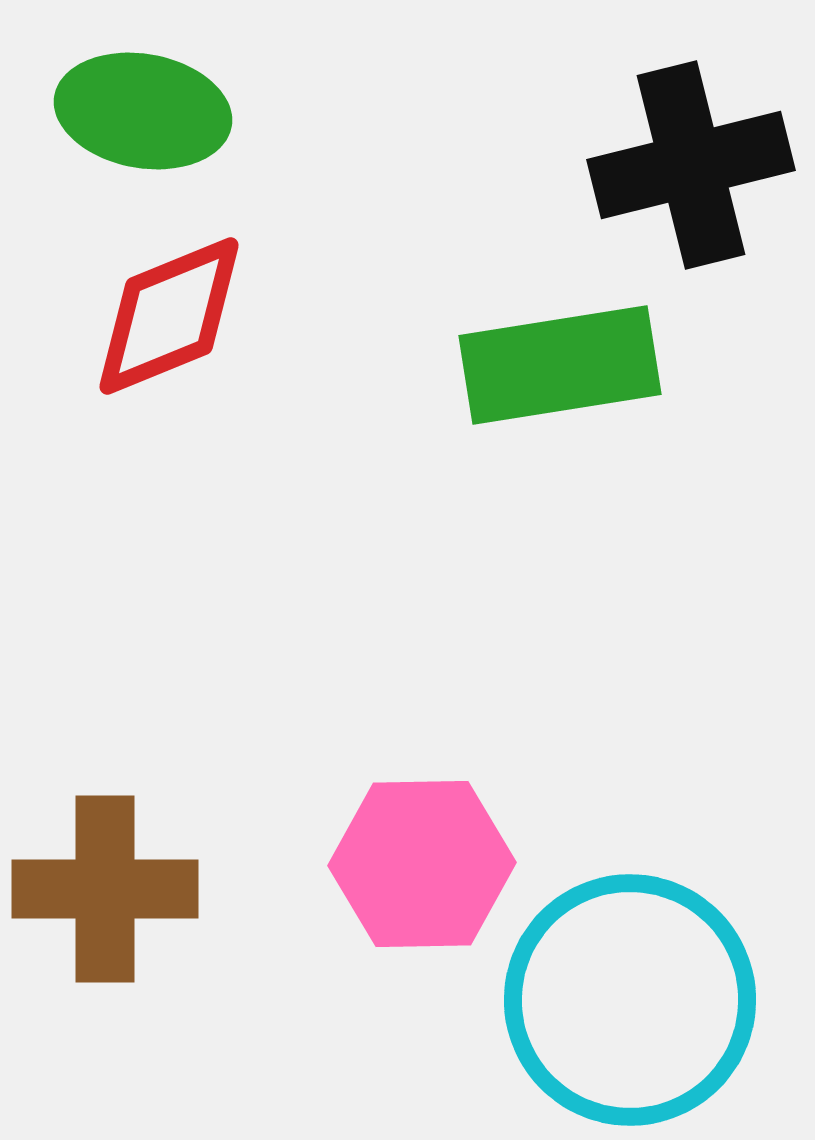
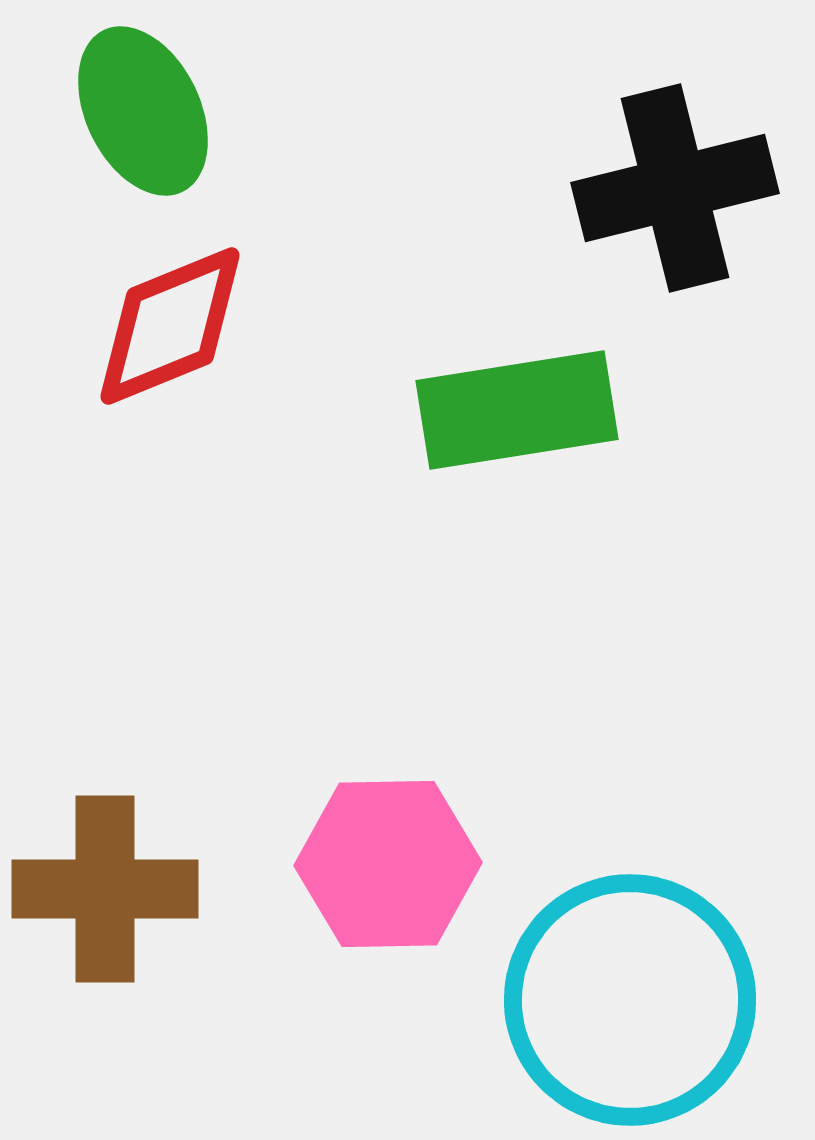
green ellipse: rotated 54 degrees clockwise
black cross: moved 16 px left, 23 px down
red diamond: moved 1 px right, 10 px down
green rectangle: moved 43 px left, 45 px down
pink hexagon: moved 34 px left
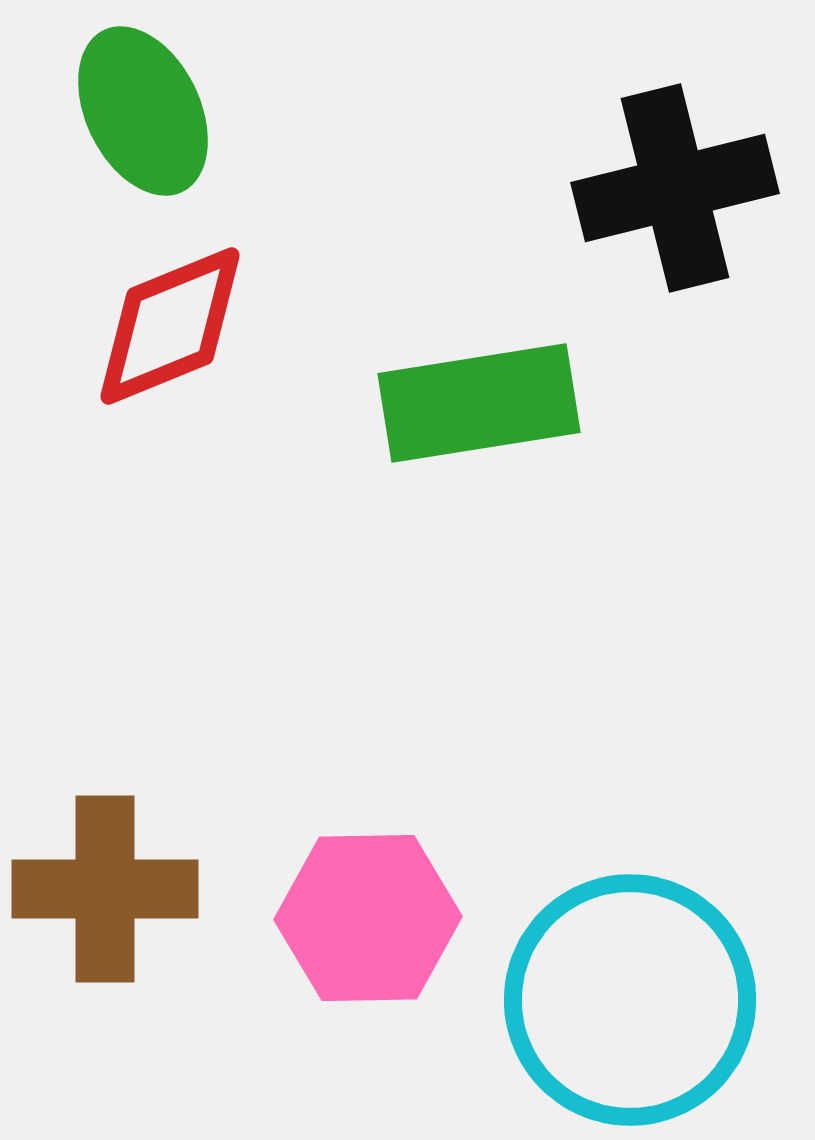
green rectangle: moved 38 px left, 7 px up
pink hexagon: moved 20 px left, 54 px down
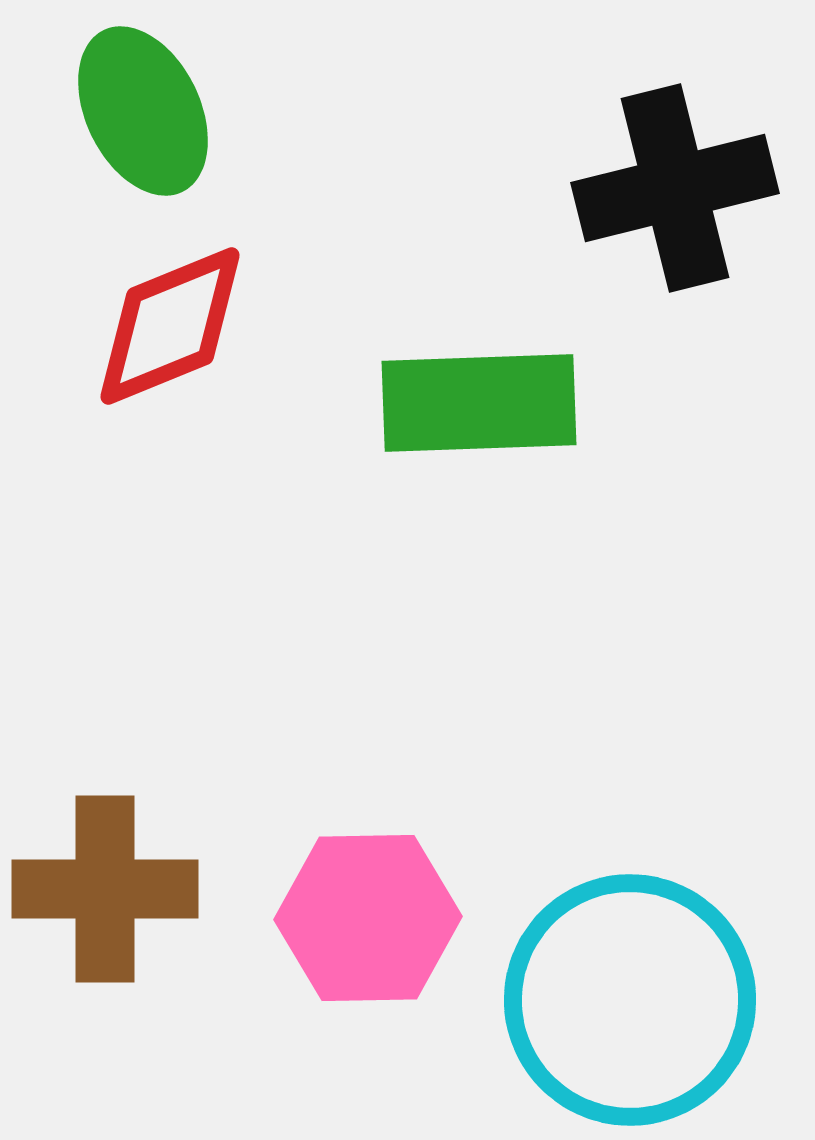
green rectangle: rotated 7 degrees clockwise
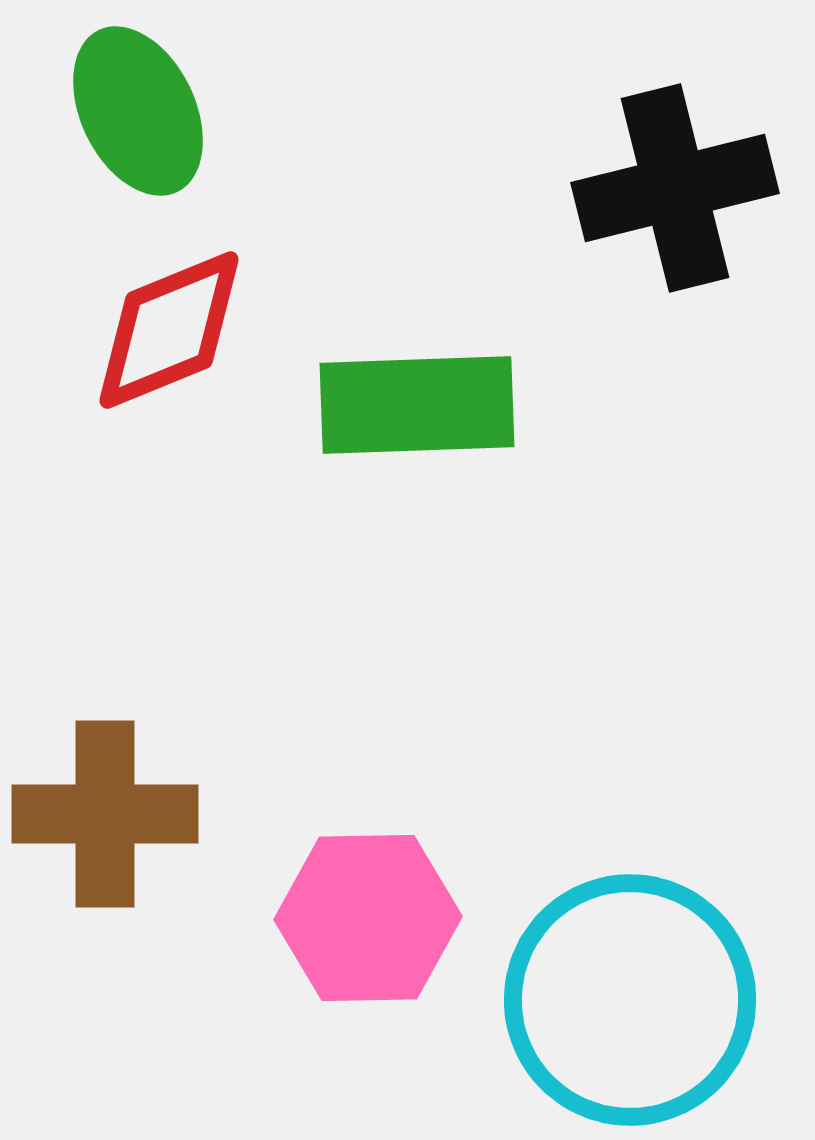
green ellipse: moved 5 px left
red diamond: moved 1 px left, 4 px down
green rectangle: moved 62 px left, 2 px down
brown cross: moved 75 px up
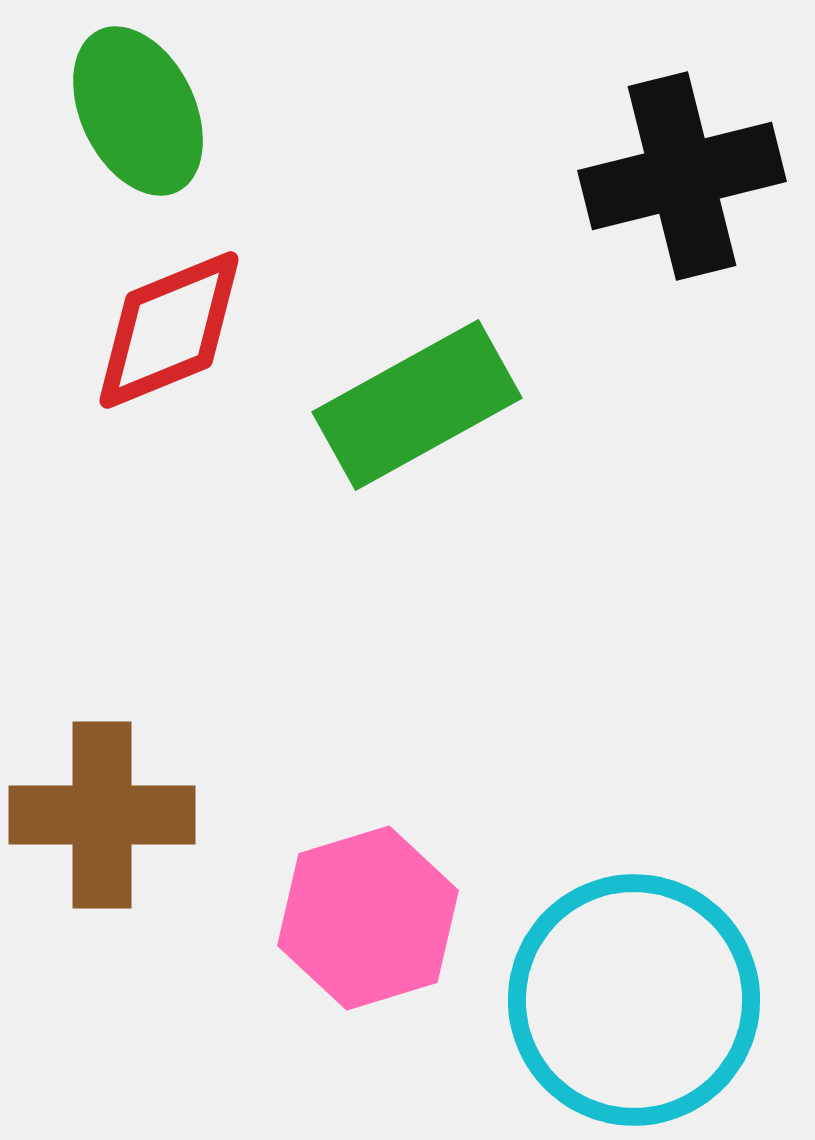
black cross: moved 7 px right, 12 px up
green rectangle: rotated 27 degrees counterclockwise
brown cross: moved 3 px left, 1 px down
pink hexagon: rotated 16 degrees counterclockwise
cyan circle: moved 4 px right
